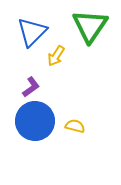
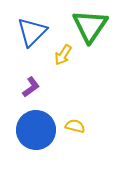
yellow arrow: moved 7 px right, 1 px up
blue circle: moved 1 px right, 9 px down
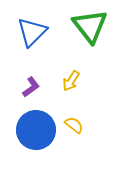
green triangle: rotated 12 degrees counterclockwise
yellow arrow: moved 8 px right, 26 px down
yellow semicircle: moved 1 px left, 1 px up; rotated 24 degrees clockwise
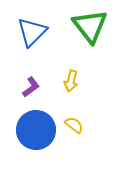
yellow arrow: rotated 20 degrees counterclockwise
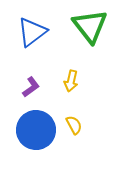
blue triangle: rotated 8 degrees clockwise
yellow semicircle: rotated 24 degrees clockwise
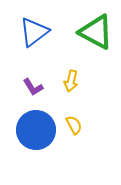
green triangle: moved 6 px right, 6 px down; rotated 24 degrees counterclockwise
blue triangle: moved 2 px right
purple L-shape: moved 2 px right; rotated 95 degrees clockwise
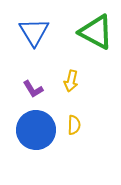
blue triangle: rotated 24 degrees counterclockwise
purple L-shape: moved 2 px down
yellow semicircle: rotated 30 degrees clockwise
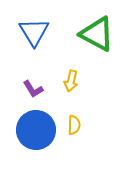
green triangle: moved 1 px right, 2 px down
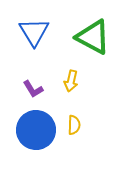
green triangle: moved 4 px left, 3 px down
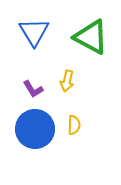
green triangle: moved 2 px left
yellow arrow: moved 4 px left
blue circle: moved 1 px left, 1 px up
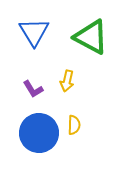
blue circle: moved 4 px right, 4 px down
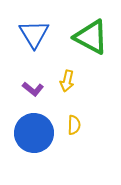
blue triangle: moved 2 px down
purple L-shape: rotated 20 degrees counterclockwise
blue circle: moved 5 px left
